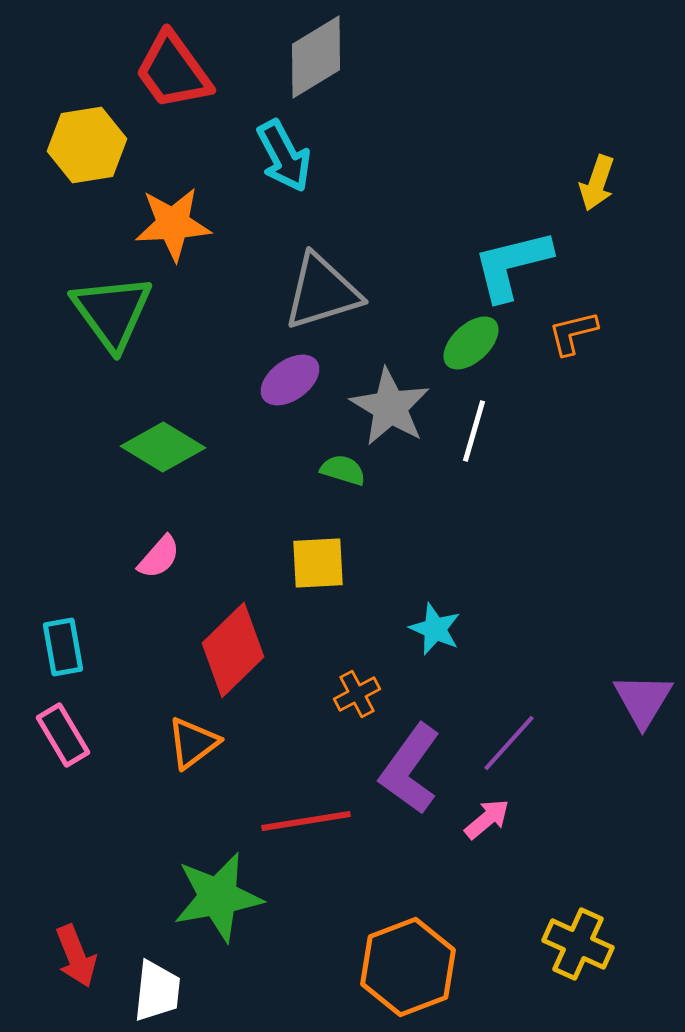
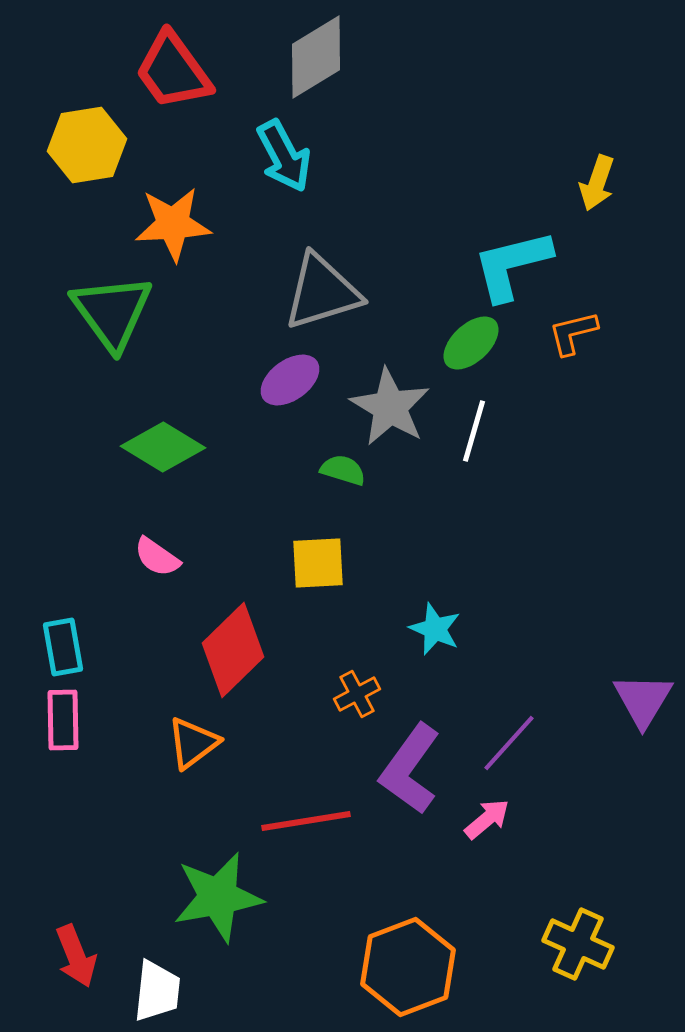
pink semicircle: moved 2 px left; rotated 84 degrees clockwise
pink rectangle: moved 15 px up; rotated 30 degrees clockwise
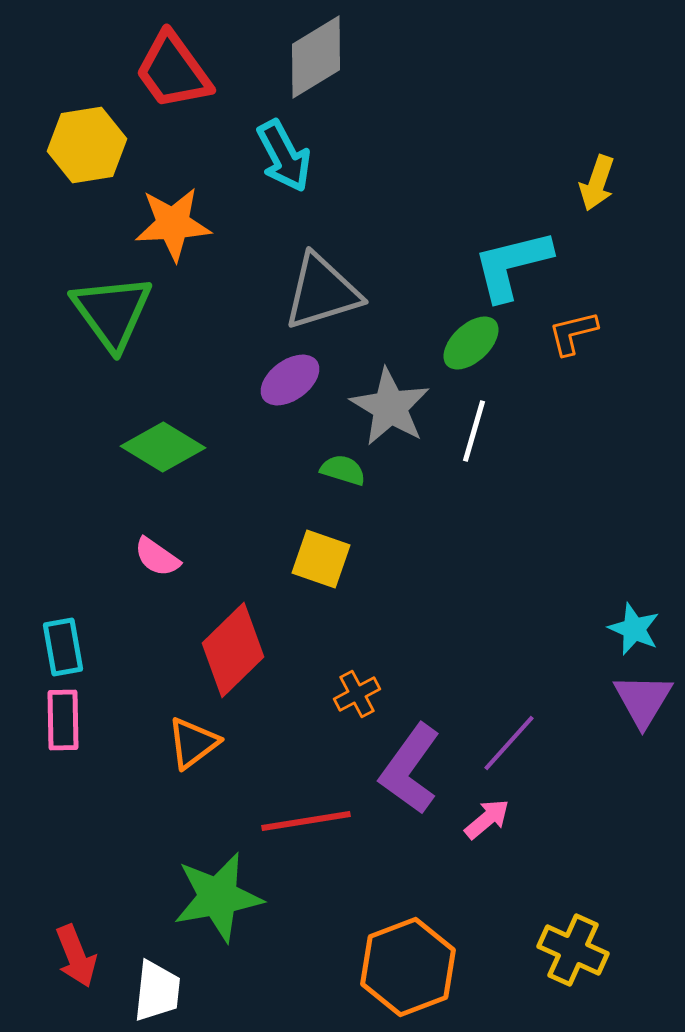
yellow square: moved 3 px right, 4 px up; rotated 22 degrees clockwise
cyan star: moved 199 px right
yellow cross: moved 5 px left, 6 px down
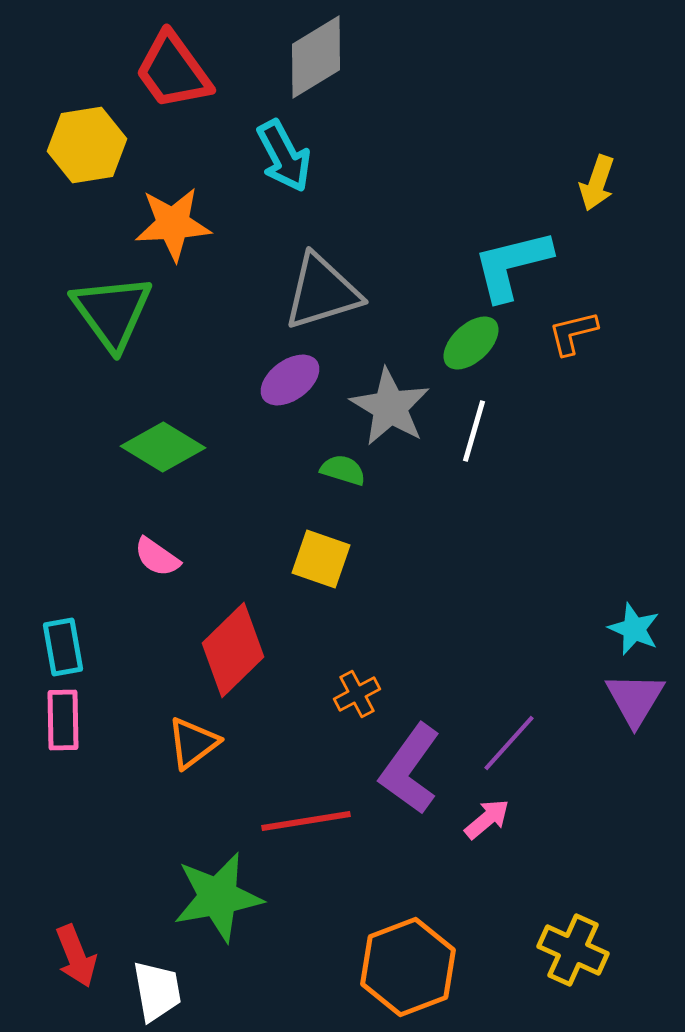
purple triangle: moved 8 px left, 1 px up
white trapezoid: rotated 16 degrees counterclockwise
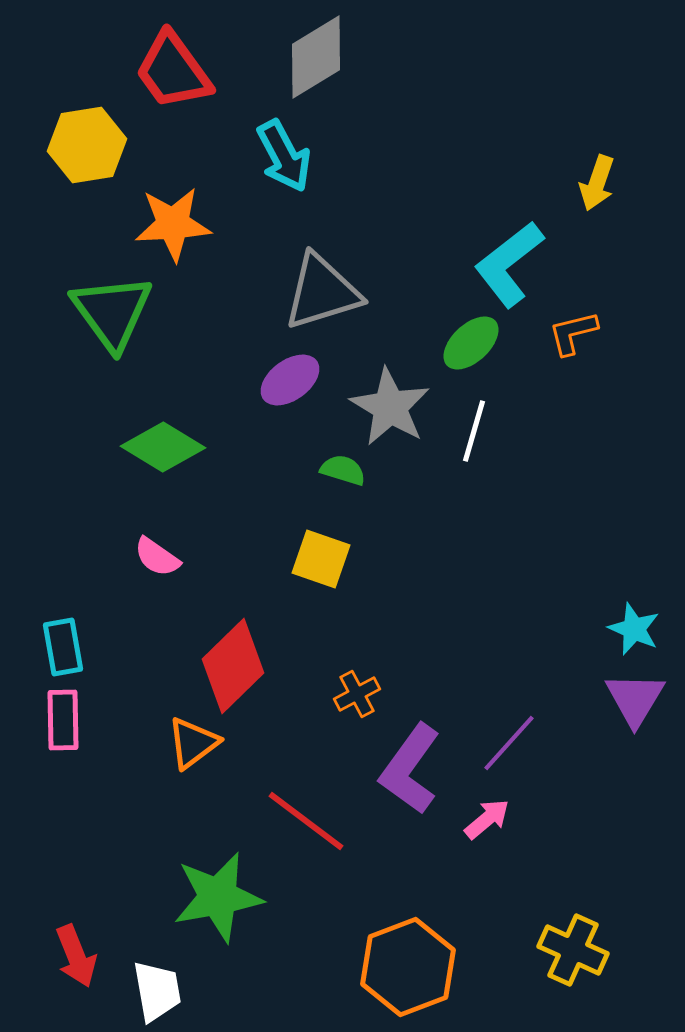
cyan L-shape: moved 3 px left, 1 px up; rotated 24 degrees counterclockwise
red diamond: moved 16 px down
red line: rotated 46 degrees clockwise
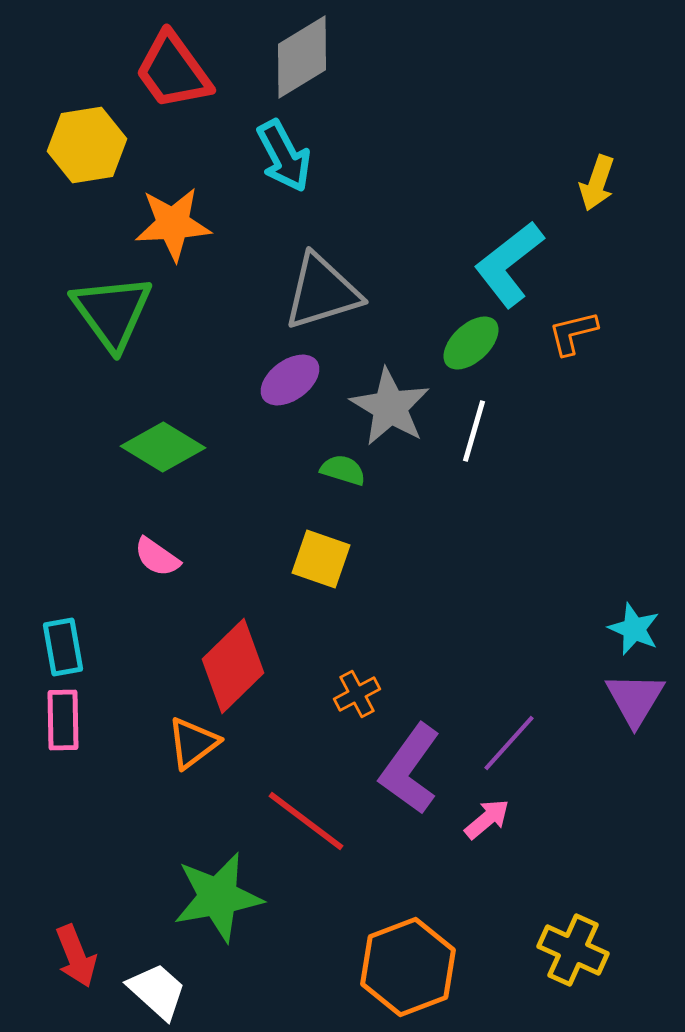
gray diamond: moved 14 px left
white trapezoid: rotated 38 degrees counterclockwise
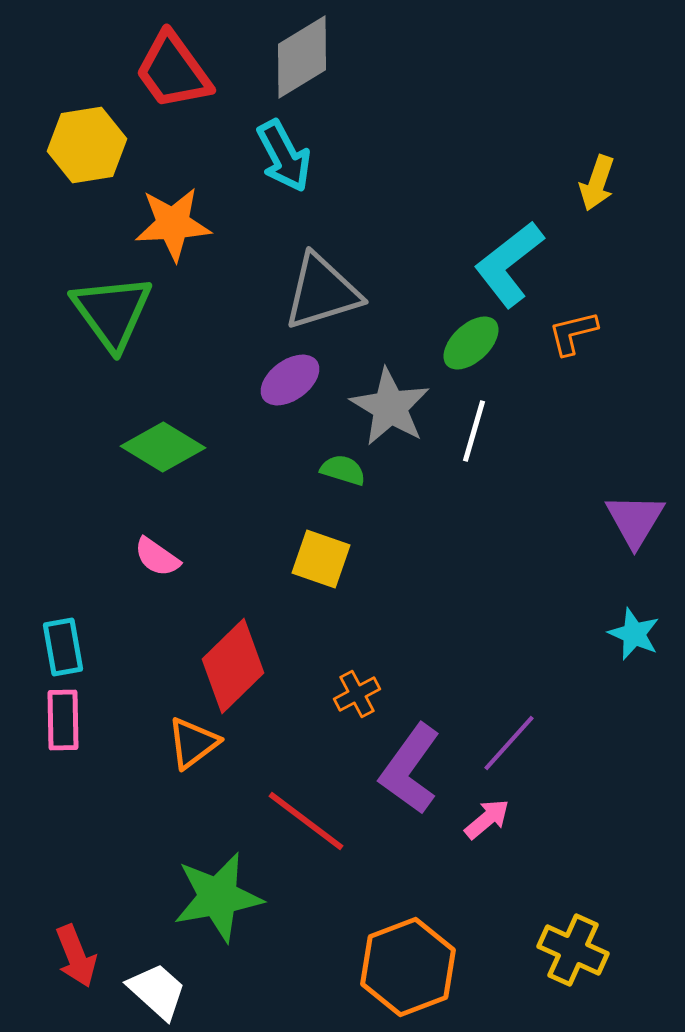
cyan star: moved 5 px down
purple triangle: moved 179 px up
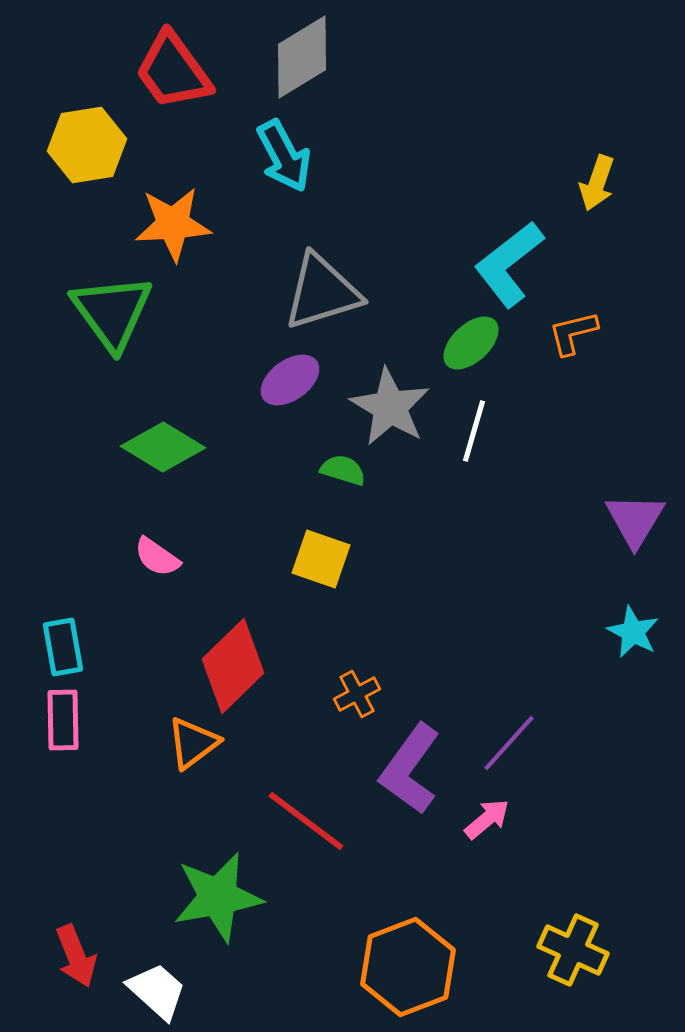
cyan star: moved 1 px left, 2 px up; rotated 4 degrees clockwise
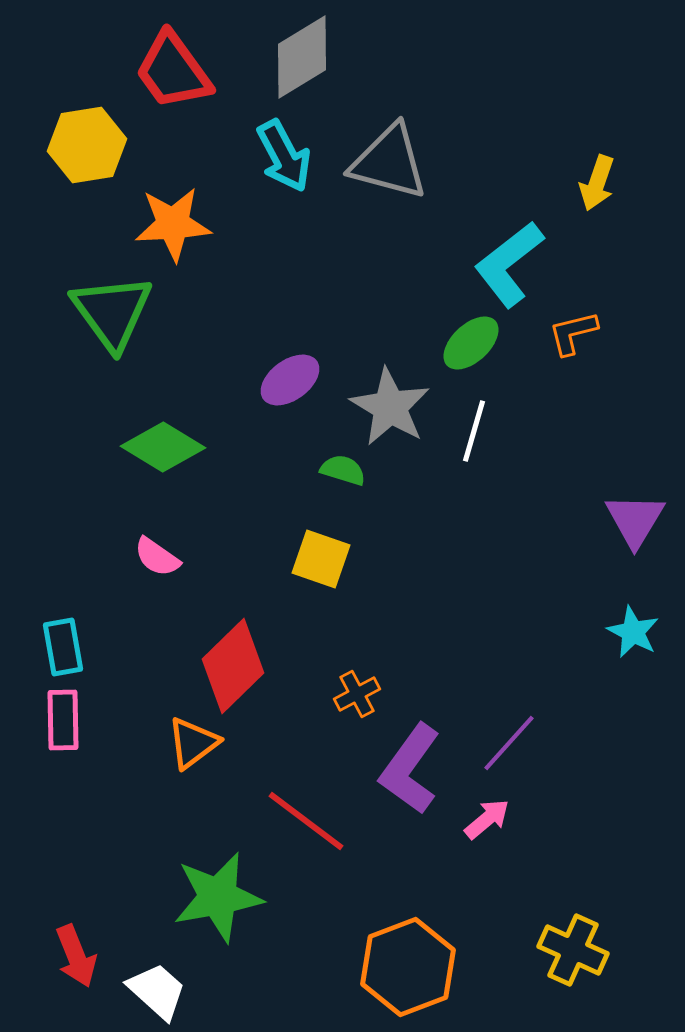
gray triangle: moved 67 px right, 130 px up; rotated 32 degrees clockwise
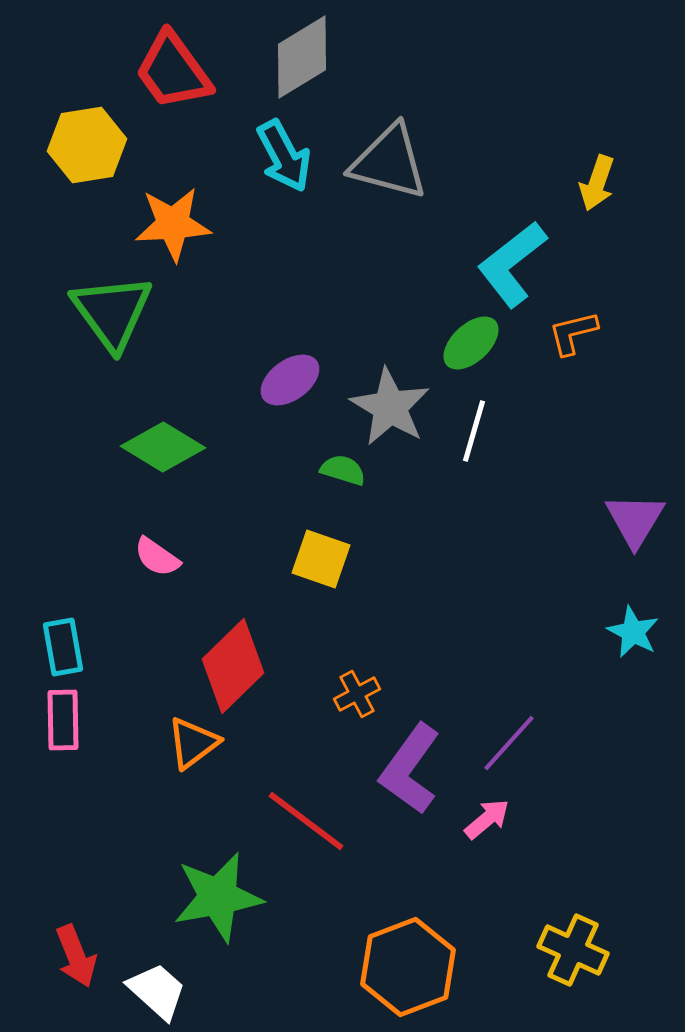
cyan L-shape: moved 3 px right
